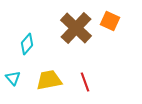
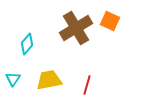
brown cross: rotated 16 degrees clockwise
cyan triangle: moved 1 px down; rotated 14 degrees clockwise
red line: moved 2 px right, 3 px down; rotated 36 degrees clockwise
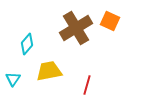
yellow trapezoid: moved 9 px up
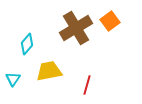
orange square: rotated 30 degrees clockwise
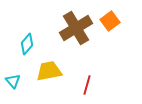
cyan triangle: moved 2 px down; rotated 14 degrees counterclockwise
